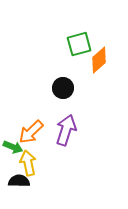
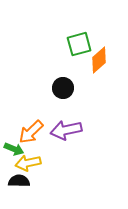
purple arrow: rotated 120 degrees counterclockwise
green arrow: moved 1 px right, 2 px down
yellow arrow: rotated 90 degrees counterclockwise
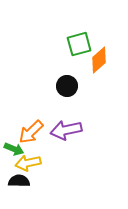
black circle: moved 4 px right, 2 px up
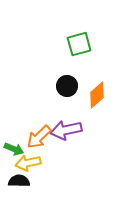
orange diamond: moved 2 px left, 35 px down
orange arrow: moved 8 px right, 5 px down
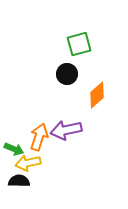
black circle: moved 12 px up
orange arrow: rotated 152 degrees clockwise
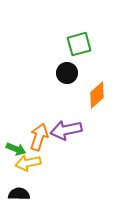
black circle: moved 1 px up
green arrow: moved 2 px right
black semicircle: moved 13 px down
